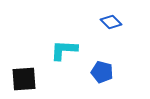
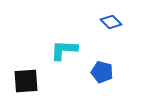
black square: moved 2 px right, 2 px down
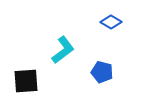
blue diamond: rotated 15 degrees counterclockwise
cyan L-shape: moved 1 px left; rotated 140 degrees clockwise
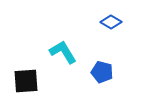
cyan L-shape: moved 2 px down; rotated 84 degrees counterclockwise
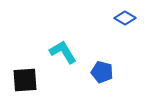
blue diamond: moved 14 px right, 4 px up
black square: moved 1 px left, 1 px up
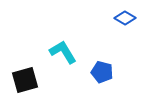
black square: rotated 12 degrees counterclockwise
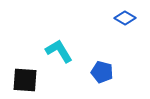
cyan L-shape: moved 4 px left, 1 px up
black square: rotated 20 degrees clockwise
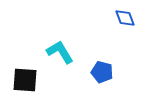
blue diamond: rotated 40 degrees clockwise
cyan L-shape: moved 1 px right, 1 px down
